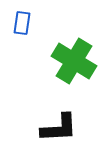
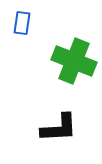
green cross: rotated 9 degrees counterclockwise
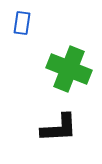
green cross: moved 5 px left, 8 px down
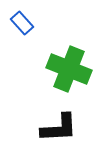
blue rectangle: rotated 50 degrees counterclockwise
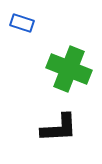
blue rectangle: rotated 30 degrees counterclockwise
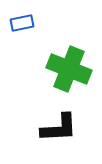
blue rectangle: rotated 30 degrees counterclockwise
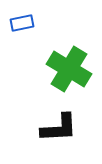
green cross: rotated 9 degrees clockwise
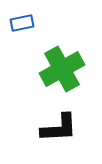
green cross: moved 7 px left; rotated 30 degrees clockwise
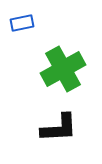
green cross: moved 1 px right
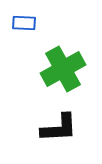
blue rectangle: moved 2 px right; rotated 15 degrees clockwise
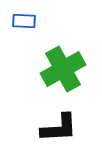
blue rectangle: moved 2 px up
